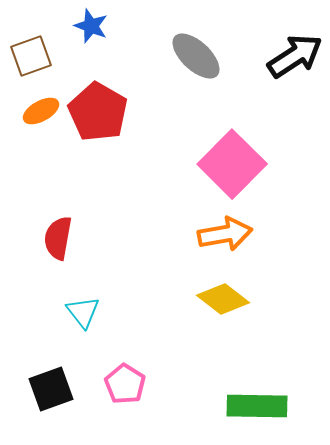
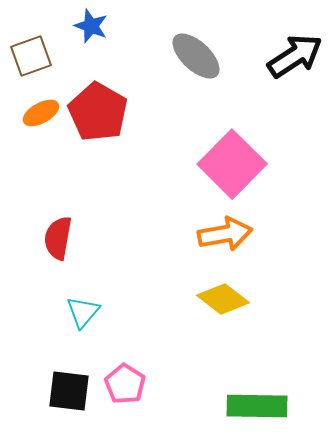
orange ellipse: moved 2 px down
cyan triangle: rotated 18 degrees clockwise
black square: moved 18 px right, 2 px down; rotated 27 degrees clockwise
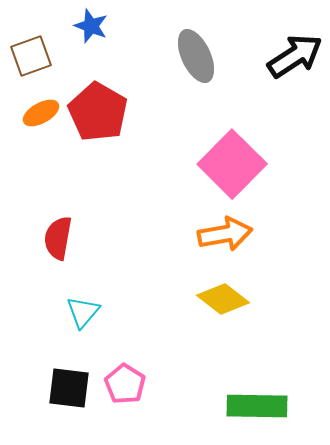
gray ellipse: rotated 22 degrees clockwise
black square: moved 3 px up
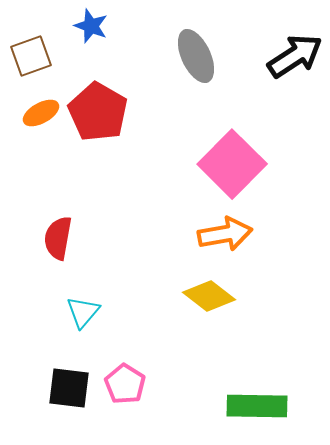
yellow diamond: moved 14 px left, 3 px up
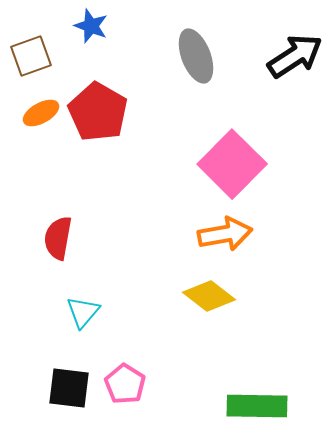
gray ellipse: rotated 4 degrees clockwise
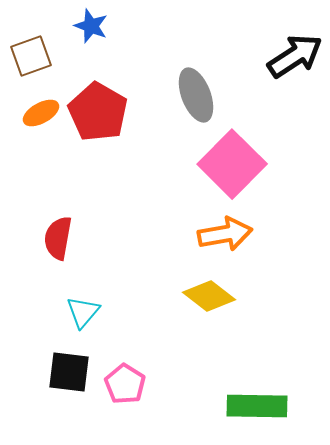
gray ellipse: moved 39 px down
black square: moved 16 px up
